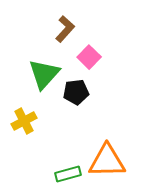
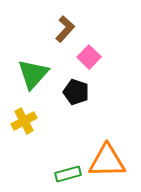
green triangle: moved 11 px left
black pentagon: rotated 25 degrees clockwise
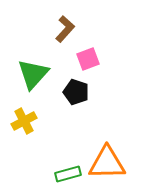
pink square: moved 1 px left, 2 px down; rotated 25 degrees clockwise
orange triangle: moved 2 px down
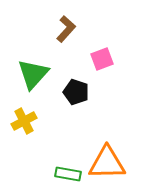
brown L-shape: moved 1 px right
pink square: moved 14 px right
green rectangle: rotated 25 degrees clockwise
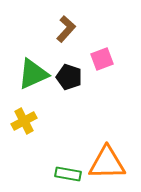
green triangle: rotated 24 degrees clockwise
black pentagon: moved 7 px left, 15 px up
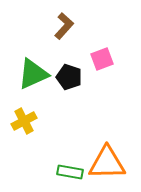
brown L-shape: moved 2 px left, 3 px up
green rectangle: moved 2 px right, 2 px up
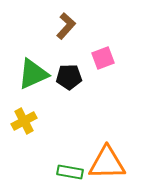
brown L-shape: moved 2 px right
pink square: moved 1 px right, 1 px up
black pentagon: rotated 20 degrees counterclockwise
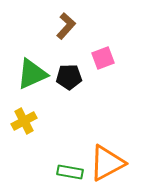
green triangle: moved 1 px left
orange triangle: rotated 27 degrees counterclockwise
